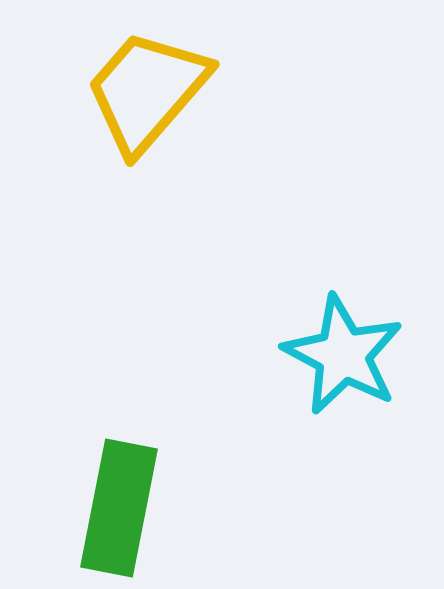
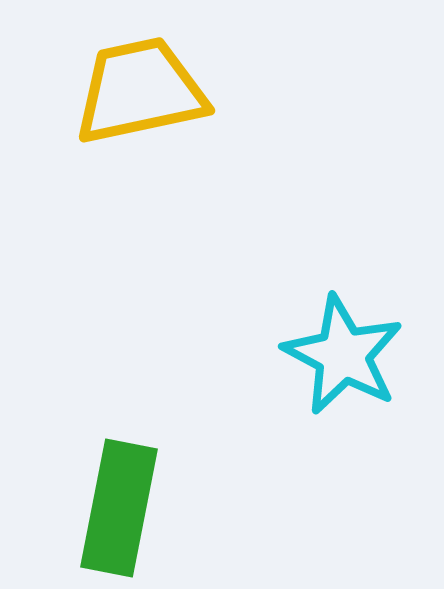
yellow trapezoid: moved 7 px left; rotated 37 degrees clockwise
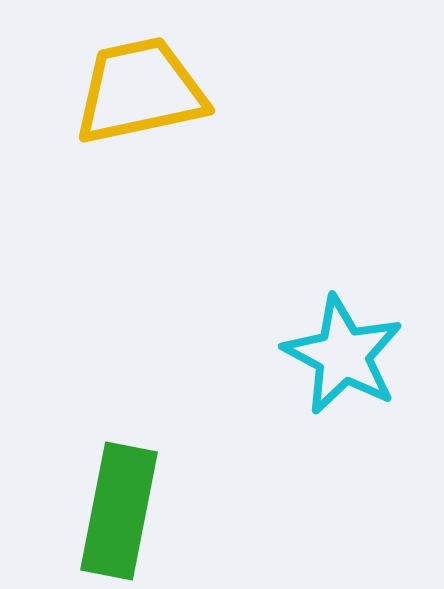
green rectangle: moved 3 px down
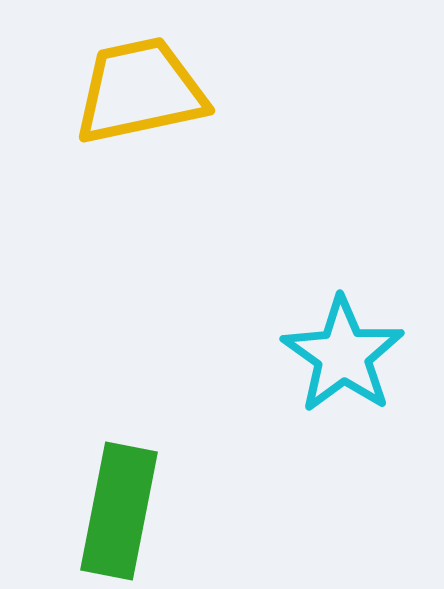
cyan star: rotated 7 degrees clockwise
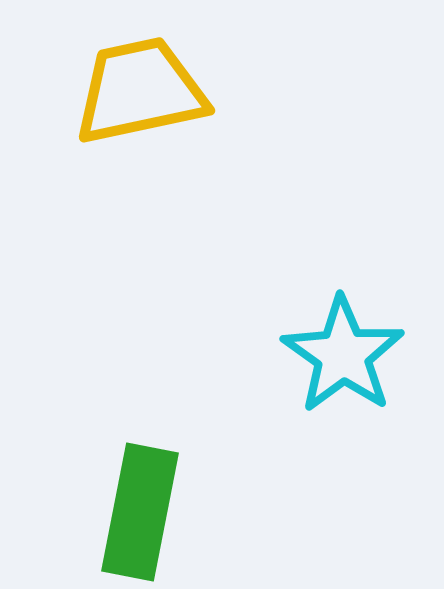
green rectangle: moved 21 px right, 1 px down
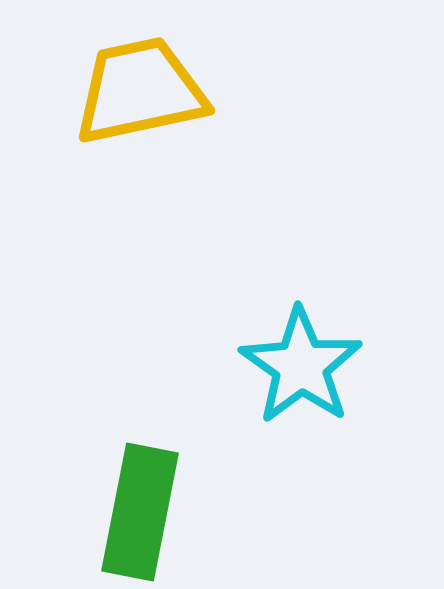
cyan star: moved 42 px left, 11 px down
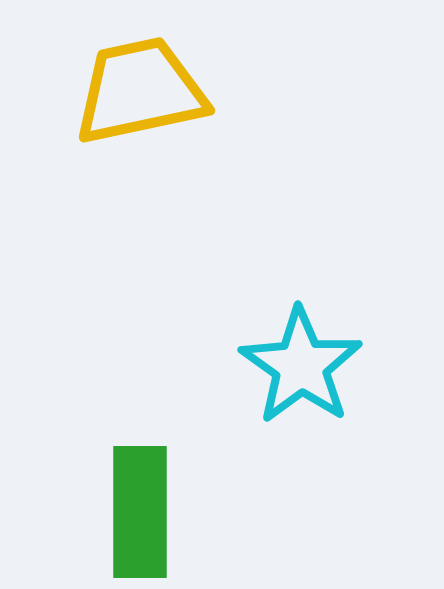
green rectangle: rotated 11 degrees counterclockwise
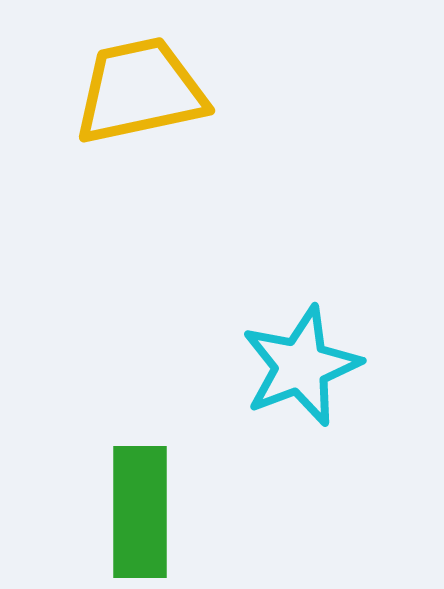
cyan star: rotated 16 degrees clockwise
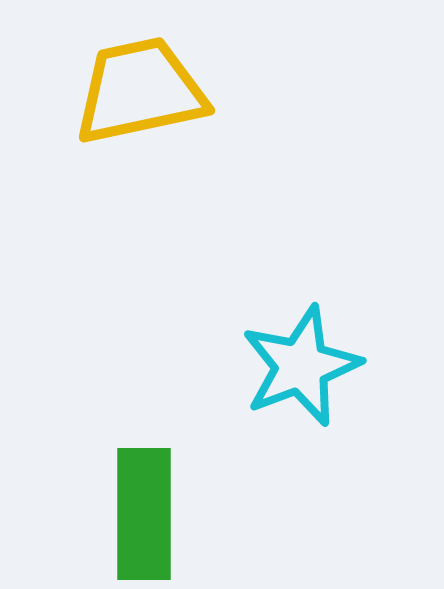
green rectangle: moved 4 px right, 2 px down
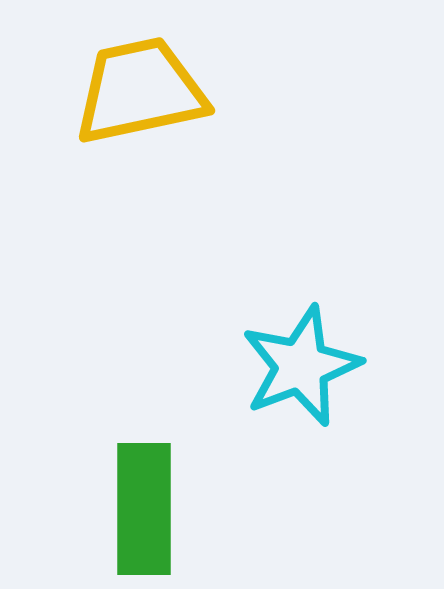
green rectangle: moved 5 px up
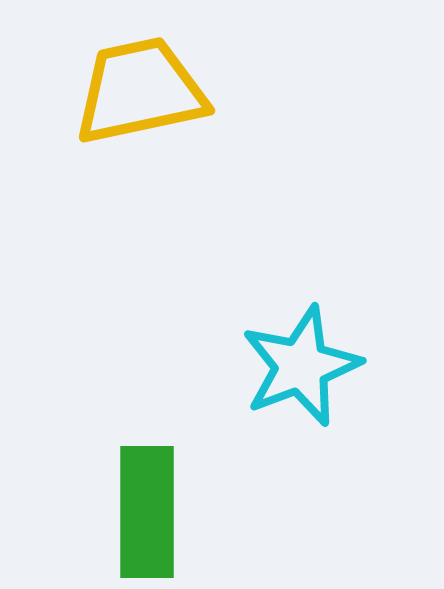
green rectangle: moved 3 px right, 3 px down
